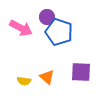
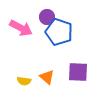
purple square: moved 3 px left
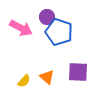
yellow semicircle: rotated 56 degrees counterclockwise
